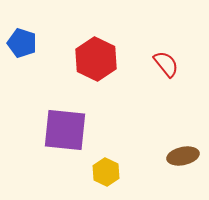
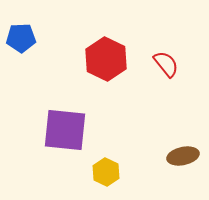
blue pentagon: moved 1 px left, 5 px up; rotated 20 degrees counterclockwise
red hexagon: moved 10 px right
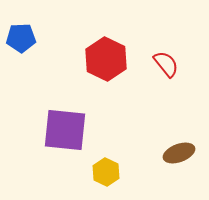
brown ellipse: moved 4 px left, 3 px up; rotated 8 degrees counterclockwise
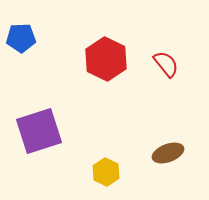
purple square: moved 26 px left, 1 px down; rotated 24 degrees counterclockwise
brown ellipse: moved 11 px left
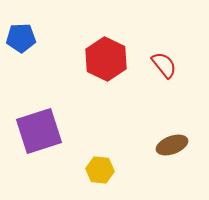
red semicircle: moved 2 px left, 1 px down
brown ellipse: moved 4 px right, 8 px up
yellow hexagon: moved 6 px left, 2 px up; rotated 20 degrees counterclockwise
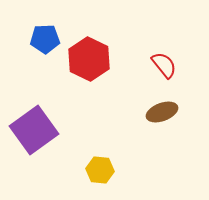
blue pentagon: moved 24 px right, 1 px down
red hexagon: moved 17 px left
purple square: moved 5 px left, 1 px up; rotated 18 degrees counterclockwise
brown ellipse: moved 10 px left, 33 px up
